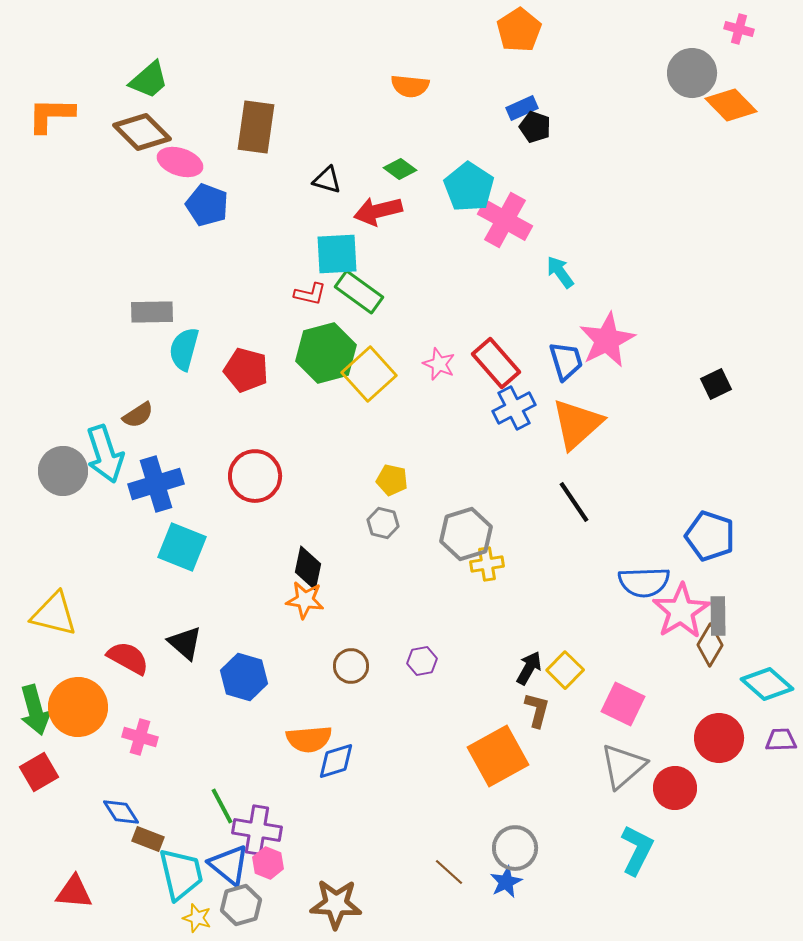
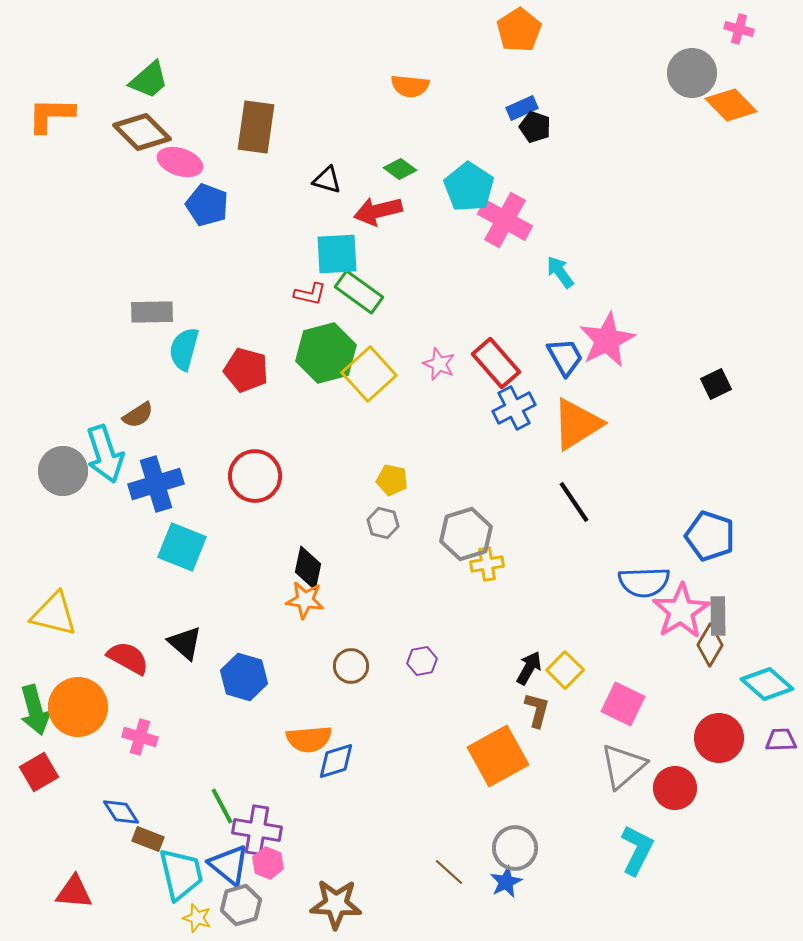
blue trapezoid at (566, 361): moved 1 px left, 4 px up; rotated 12 degrees counterclockwise
orange triangle at (577, 424): rotated 10 degrees clockwise
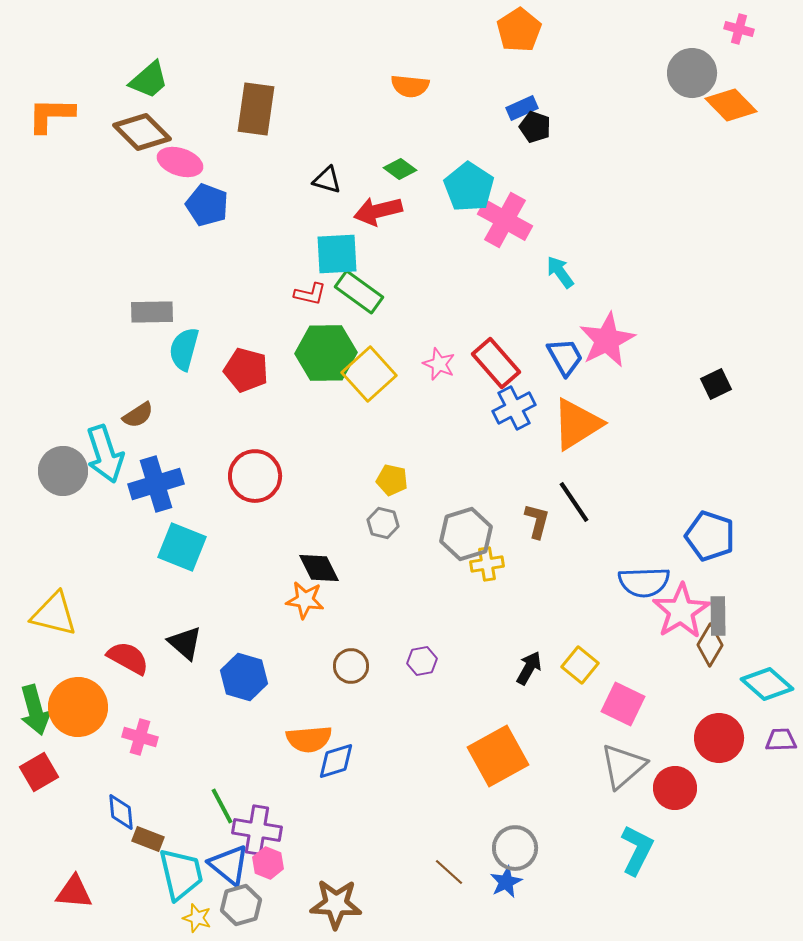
brown rectangle at (256, 127): moved 18 px up
green hexagon at (326, 353): rotated 14 degrees clockwise
black diamond at (308, 568): moved 11 px right; rotated 39 degrees counterclockwise
yellow square at (565, 670): moved 15 px right, 5 px up; rotated 6 degrees counterclockwise
brown L-shape at (537, 710): moved 189 px up
blue diamond at (121, 812): rotated 27 degrees clockwise
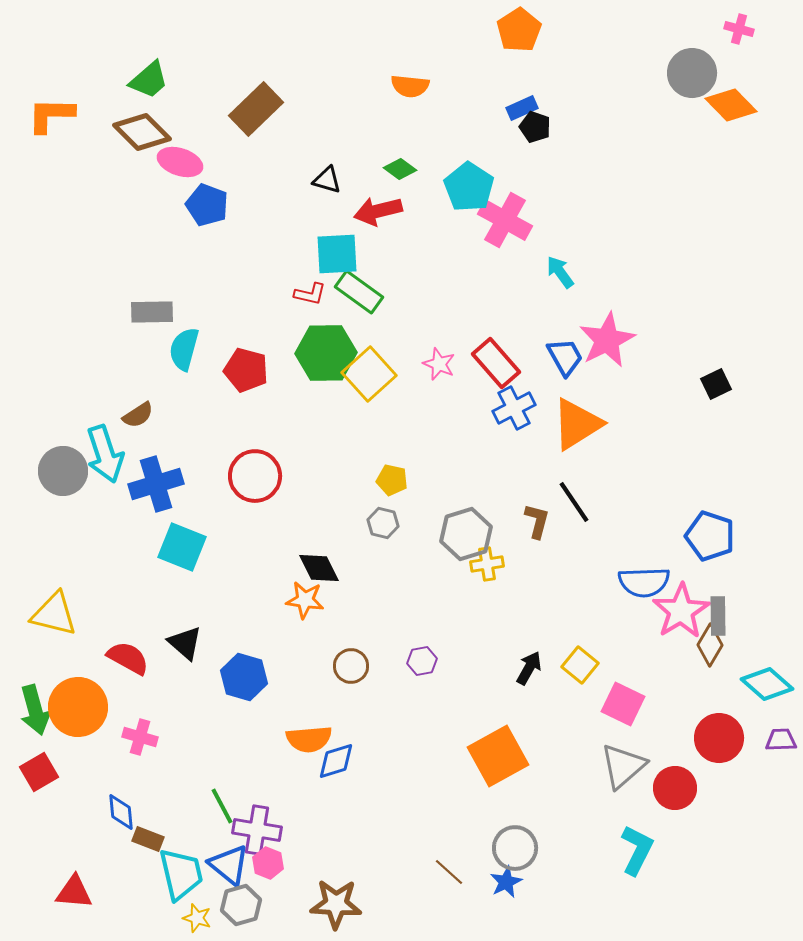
brown rectangle at (256, 109): rotated 38 degrees clockwise
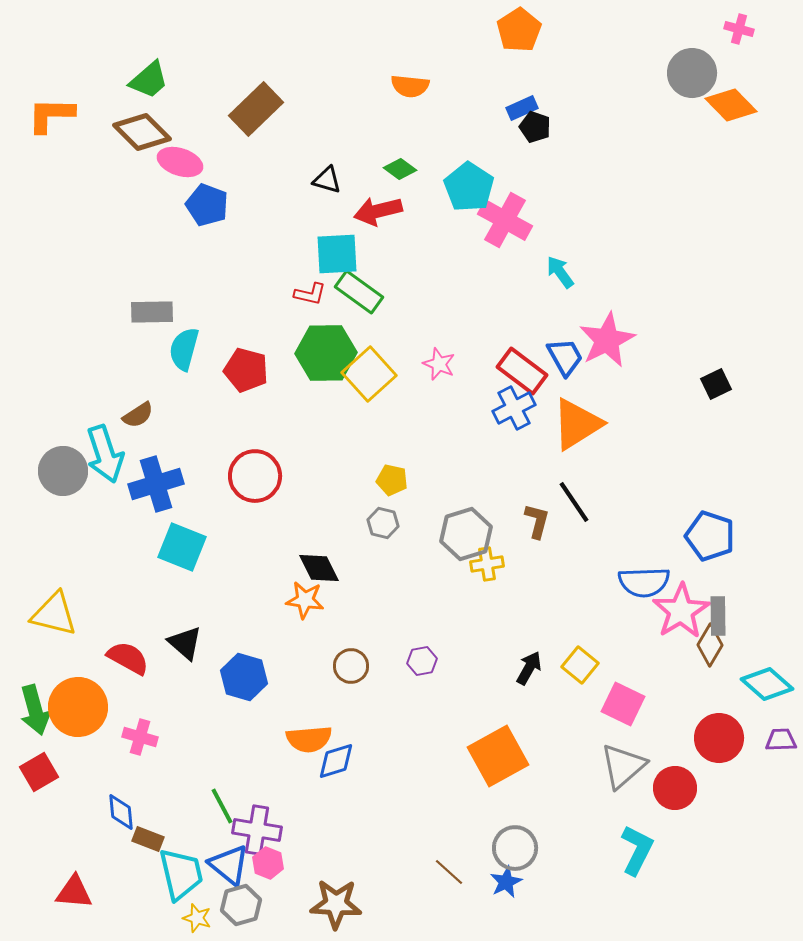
red rectangle at (496, 363): moved 26 px right, 8 px down; rotated 12 degrees counterclockwise
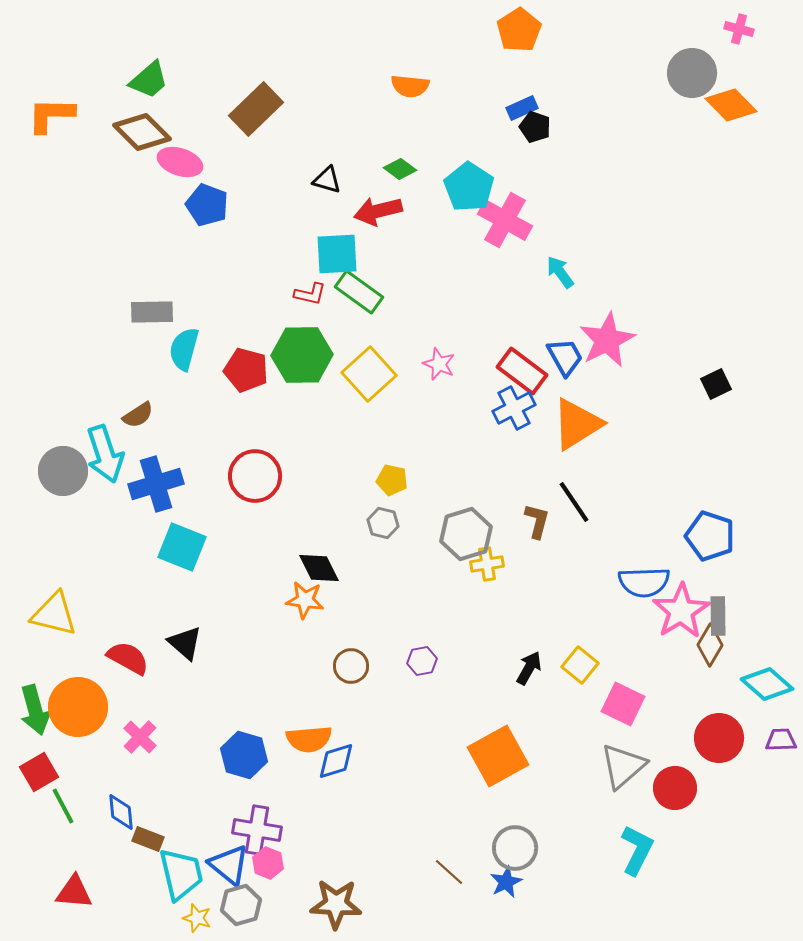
green hexagon at (326, 353): moved 24 px left, 2 px down
blue hexagon at (244, 677): moved 78 px down
pink cross at (140, 737): rotated 28 degrees clockwise
green line at (222, 806): moved 159 px left
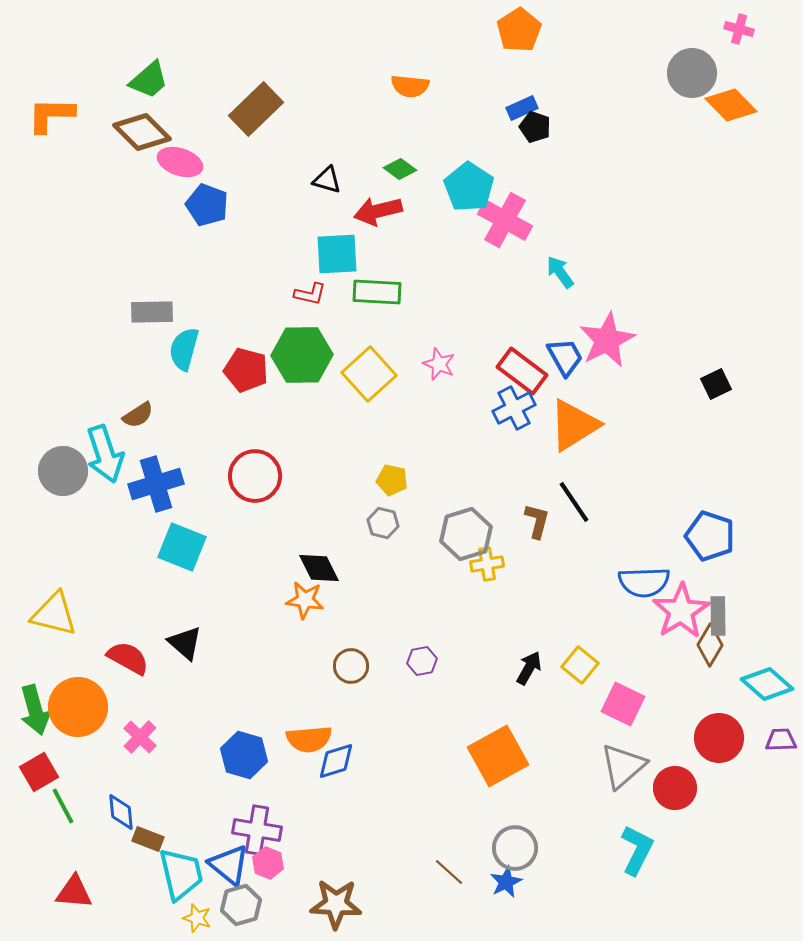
green rectangle at (359, 292): moved 18 px right; rotated 33 degrees counterclockwise
orange triangle at (577, 424): moved 3 px left, 1 px down
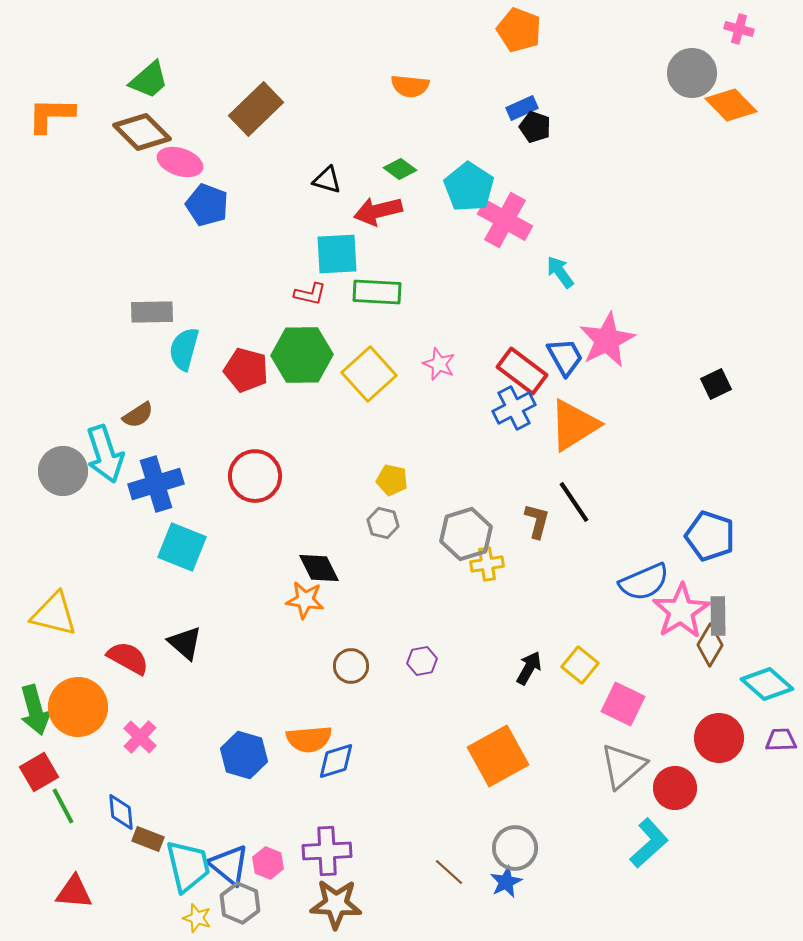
orange pentagon at (519, 30): rotated 18 degrees counterclockwise
blue semicircle at (644, 582): rotated 21 degrees counterclockwise
purple cross at (257, 830): moved 70 px right, 21 px down; rotated 12 degrees counterclockwise
cyan L-shape at (637, 850): moved 12 px right, 7 px up; rotated 21 degrees clockwise
cyan trapezoid at (181, 874): moved 7 px right, 8 px up
gray hexagon at (241, 905): moved 1 px left, 2 px up; rotated 21 degrees counterclockwise
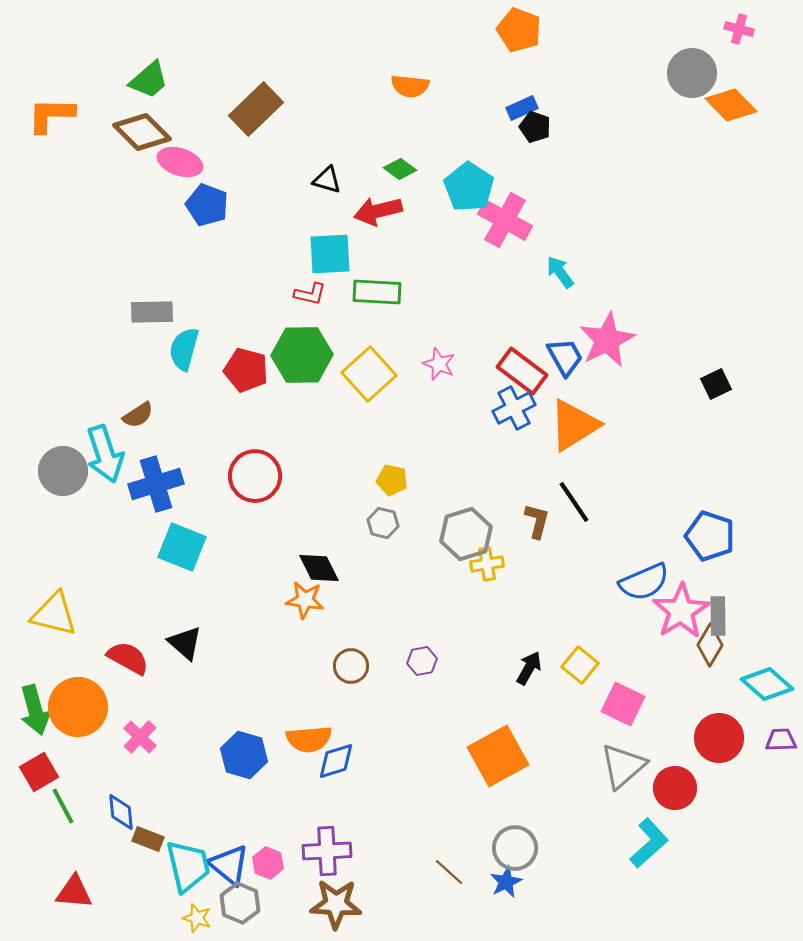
cyan square at (337, 254): moved 7 px left
